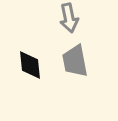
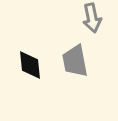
gray arrow: moved 23 px right
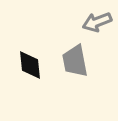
gray arrow: moved 5 px right, 4 px down; rotated 80 degrees clockwise
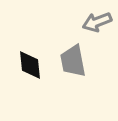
gray trapezoid: moved 2 px left
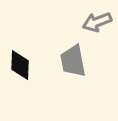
black diamond: moved 10 px left; rotated 8 degrees clockwise
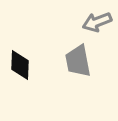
gray trapezoid: moved 5 px right
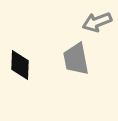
gray trapezoid: moved 2 px left, 2 px up
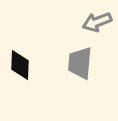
gray trapezoid: moved 4 px right, 4 px down; rotated 16 degrees clockwise
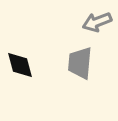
black diamond: rotated 16 degrees counterclockwise
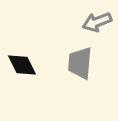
black diamond: moved 2 px right; rotated 12 degrees counterclockwise
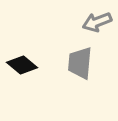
black diamond: rotated 24 degrees counterclockwise
